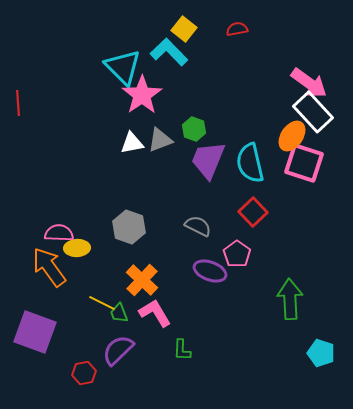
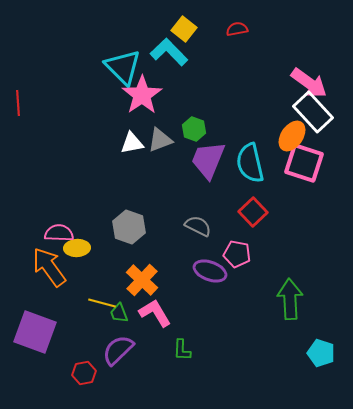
pink pentagon: rotated 24 degrees counterclockwise
yellow line: rotated 12 degrees counterclockwise
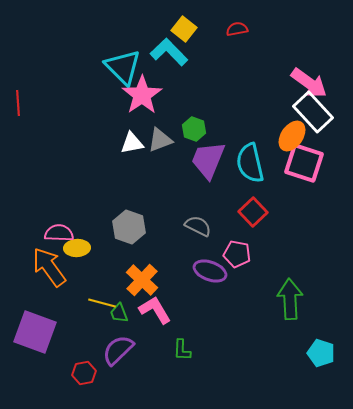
pink L-shape: moved 3 px up
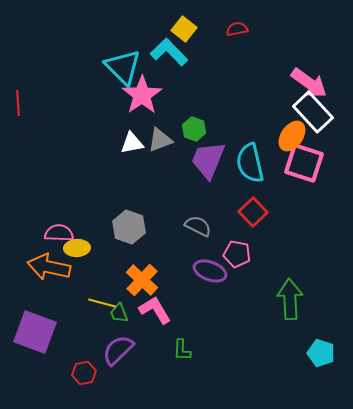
orange arrow: rotated 42 degrees counterclockwise
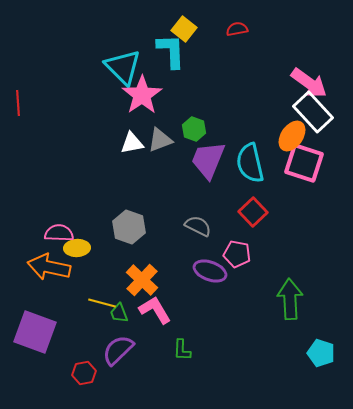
cyan L-shape: moved 2 px right, 1 px up; rotated 42 degrees clockwise
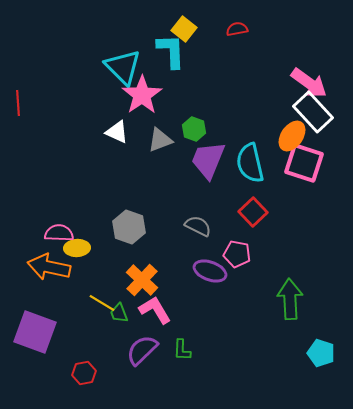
white triangle: moved 15 px left, 11 px up; rotated 35 degrees clockwise
yellow line: rotated 16 degrees clockwise
purple semicircle: moved 24 px right
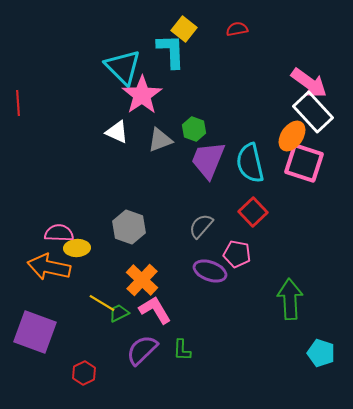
gray semicircle: moved 3 px right; rotated 76 degrees counterclockwise
green trapezoid: rotated 85 degrees clockwise
red hexagon: rotated 15 degrees counterclockwise
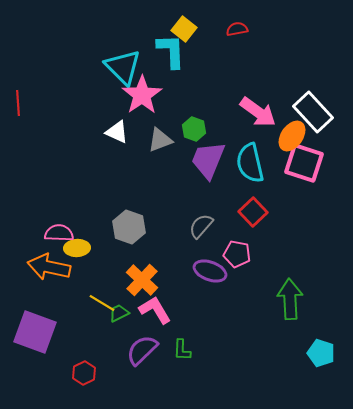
pink arrow: moved 51 px left, 29 px down
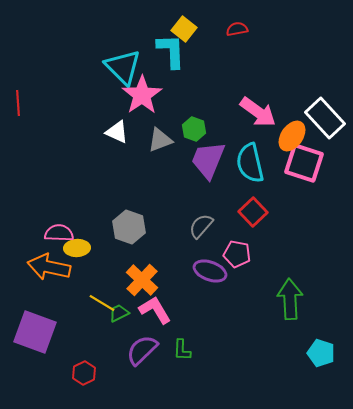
white rectangle: moved 12 px right, 6 px down
